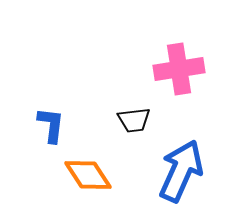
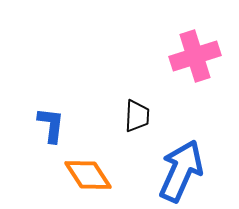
pink cross: moved 16 px right, 13 px up; rotated 9 degrees counterclockwise
black trapezoid: moved 3 px right, 4 px up; rotated 80 degrees counterclockwise
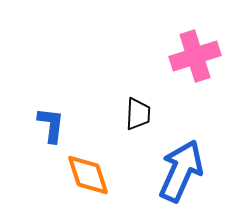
black trapezoid: moved 1 px right, 2 px up
orange diamond: rotated 15 degrees clockwise
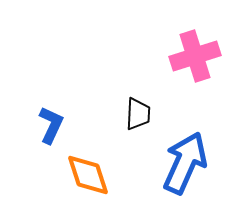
blue L-shape: rotated 18 degrees clockwise
blue arrow: moved 4 px right, 8 px up
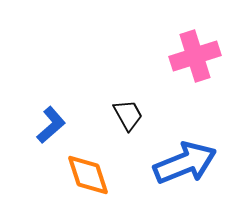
black trapezoid: moved 10 px left, 1 px down; rotated 32 degrees counterclockwise
blue L-shape: rotated 24 degrees clockwise
blue arrow: rotated 44 degrees clockwise
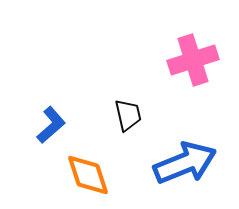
pink cross: moved 2 px left, 4 px down
black trapezoid: rotated 16 degrees clockwise
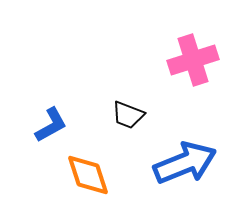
black trapezoid: rotated 124 degrees clockwise
blue L-shape: rotated 12 degrees clockwise
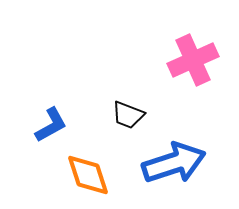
pink cross: rotated 6 degrees counterclockwise
blue arrow: moved 11 px left; rotated 4 degrees clockwise
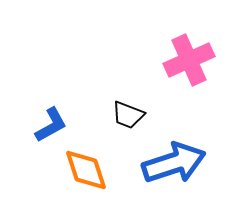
pink cross: moved 4 px left
orange diamond: moved 2 px left, 5 px up
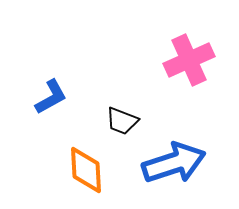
black trapezoid: moved 6 px left, 6 px down
blue L-shape: moved 28 px up
orange diamond: rotated 15 degrees clockwise
